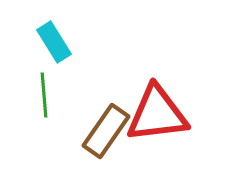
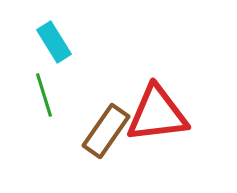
green line: rotated 12 degrees counterclockwise
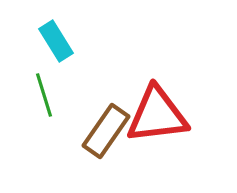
cyan rectangle: moved 2 px right, 1 px up
red triangle: moved 1 px down
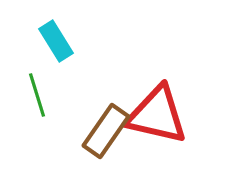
green line: moved 7 px left
red triangle: rotated 20 degrees clockwise
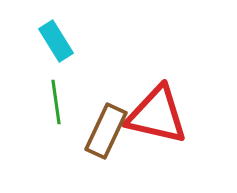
green line: moved 19 px right, 7 px down; rotated 9 degrees clockwise
brown rectangle: rotated 10 degrees counterclockwise
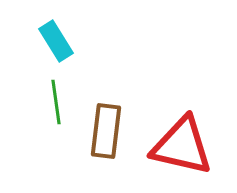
red triangle: moved 25 px right, 31 px down
brown rectangle: rotated 18 degrees counterclockwise
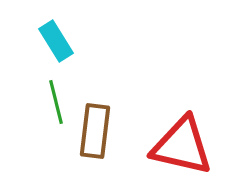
green line: rotated 6 degrees counterclockwise
brown rectangle: moved 11 px left
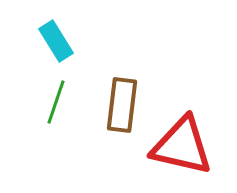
green line: rotated 33 degrees clockwise
brown rectangle: moved 27 px right, 26 px up
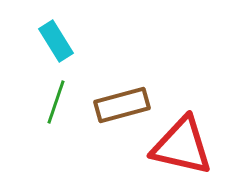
brown rectangle: rotated 68 degrees clockwise
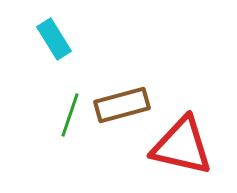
cyan rectangle: moved 2 px left, 2 px up
green line: moved 14 px right, 13 px down
